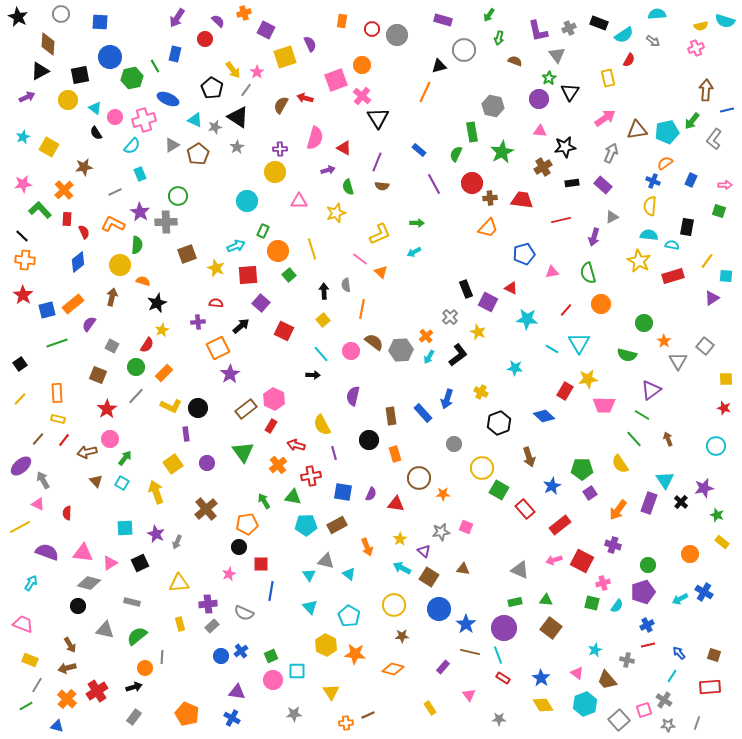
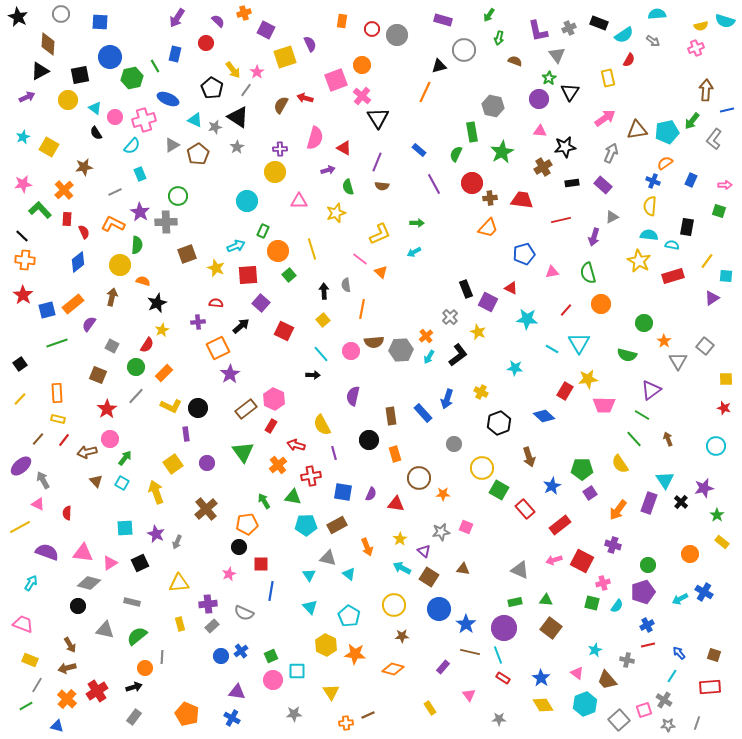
red circle at (205, 39): moved 1 px right, 4 px down
brown semicircle at (374, 342): rotated 138 degrees clockwise
green star at (717, 515): rotated 16 degrees clockwise
gray triangle at (326, 561): moved 2 px right, 3 px up
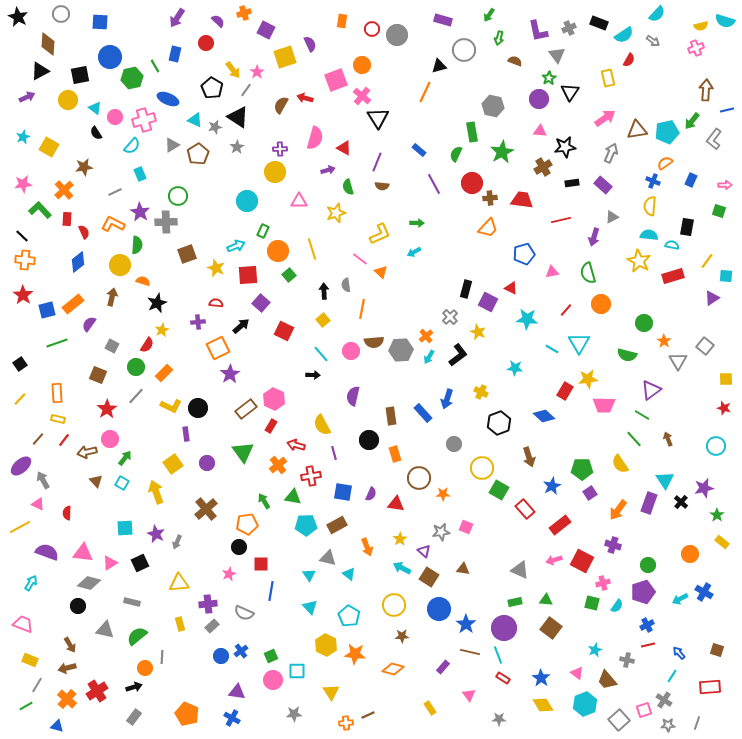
cyan semicircle at (657, 14): rotated 138 degrees clockwise
black rectangle at (466, 289): rotated 36 degrees clockwise
brown square at (714, 655): moved 3 px right, 5 px up
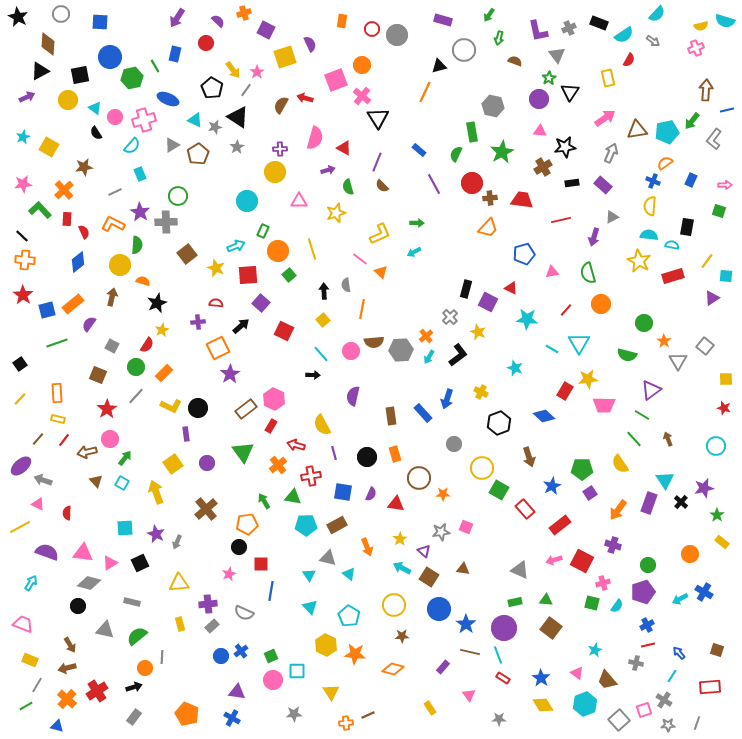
brown semicircle at (382, 186): rotated 40 degrees clockwise
brown square at (187, 254): rotated 18 degrees counterclockwise
cyan star at (515, 368): rotated 14 degrees clockwise
black circle at (369, 440): moved 2 px left, 17 px down
gray arrow at (43, 480): rotated 42 degrees counterclockwise
gray cross at (627, 660): moved 9 px right, 3 px down
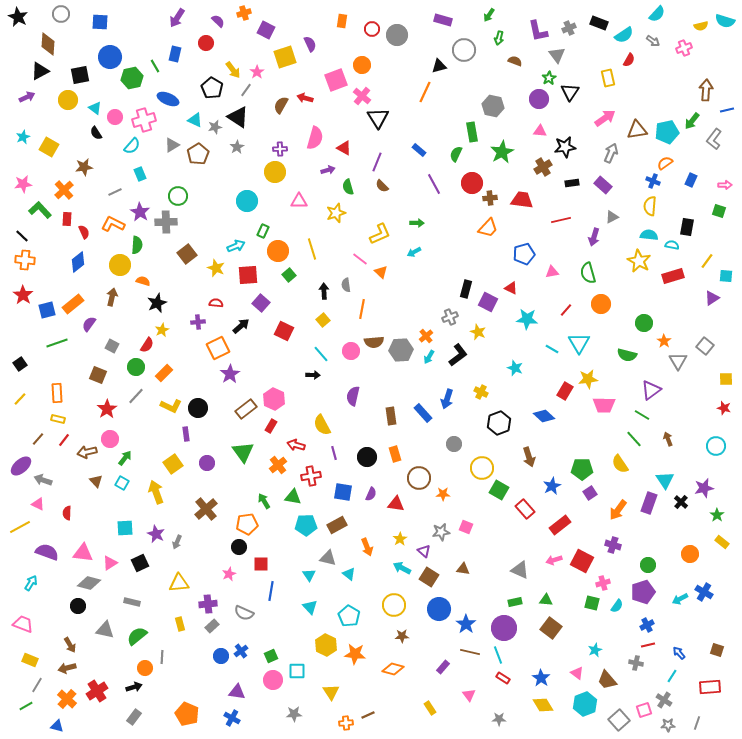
pink cross at (696, 48): moved 12 px left
gray cross at (450, 317): rotated 21 degrees clockwise
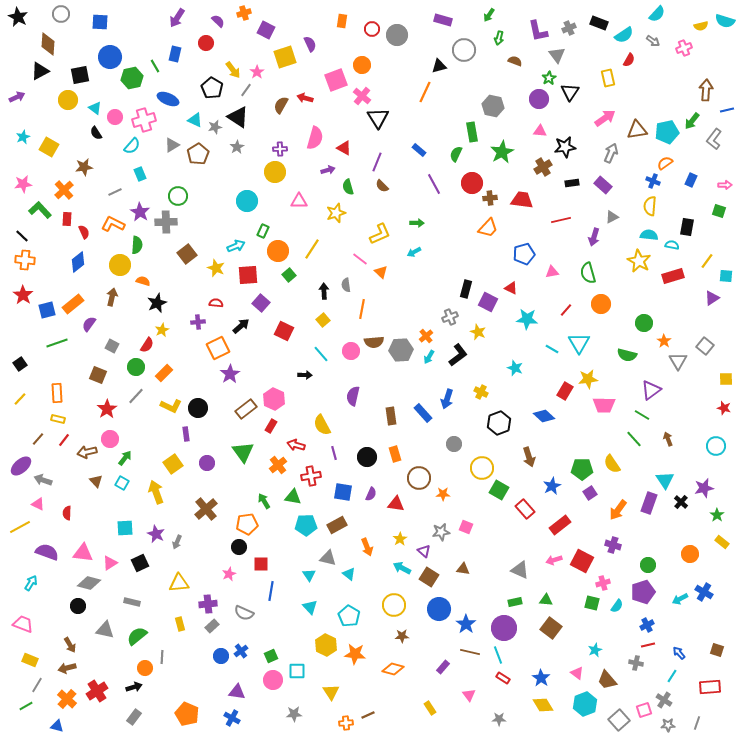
purple arrow at (27, 97): moved 10 px left
yellow line at (312, 249): rotated 50 degrees clockwise
black arrow at (313, 375): moved 8 px left
yellow semicircle at (620, 464): moved 8 px left
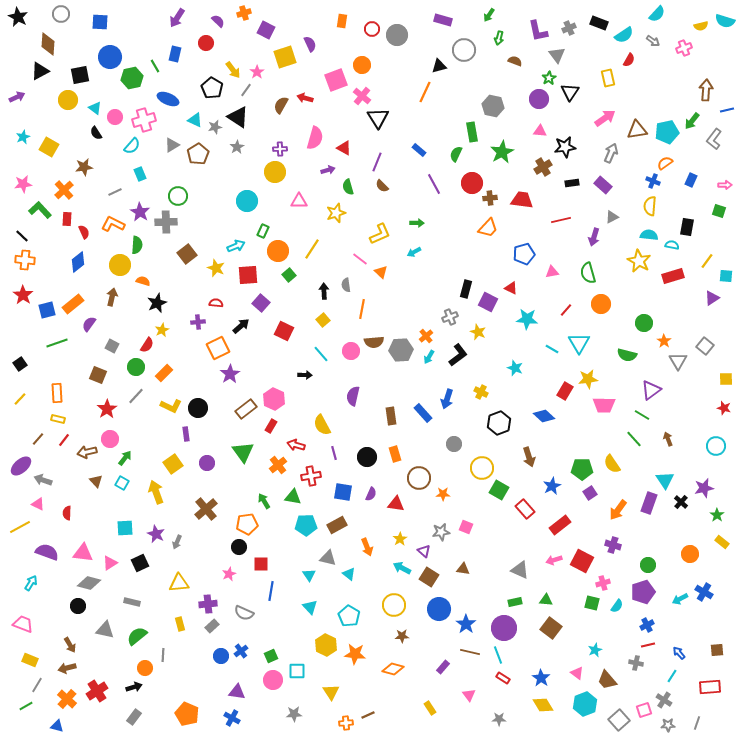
brown square at (717, 650): rotated 24 degrees counterclockwise
gray line at (162, 657): moved 1 px right, 2 px up
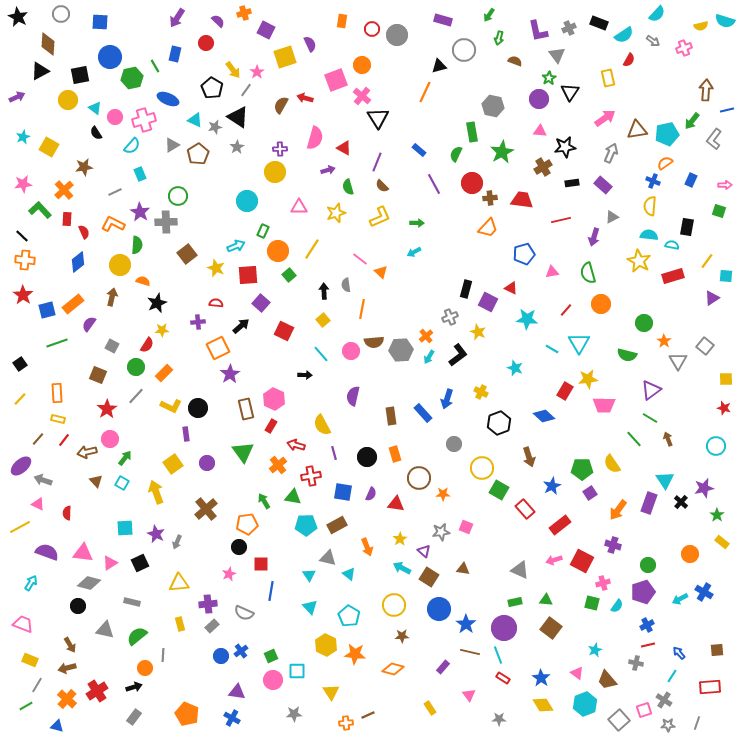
cyan pentagon at (667, 132): moved 2 px down
pink triangle at (299, 201): moved 6 px down
yellow L-shape at (380, 234): moved 17 px up
yellow star at (162, 330): rotated 24 degrees clockwise
brown rectangle at (246, 409): rotated 65 degrees counterclockwise
green line at (642, 415): moved 8 px right, 3 px down
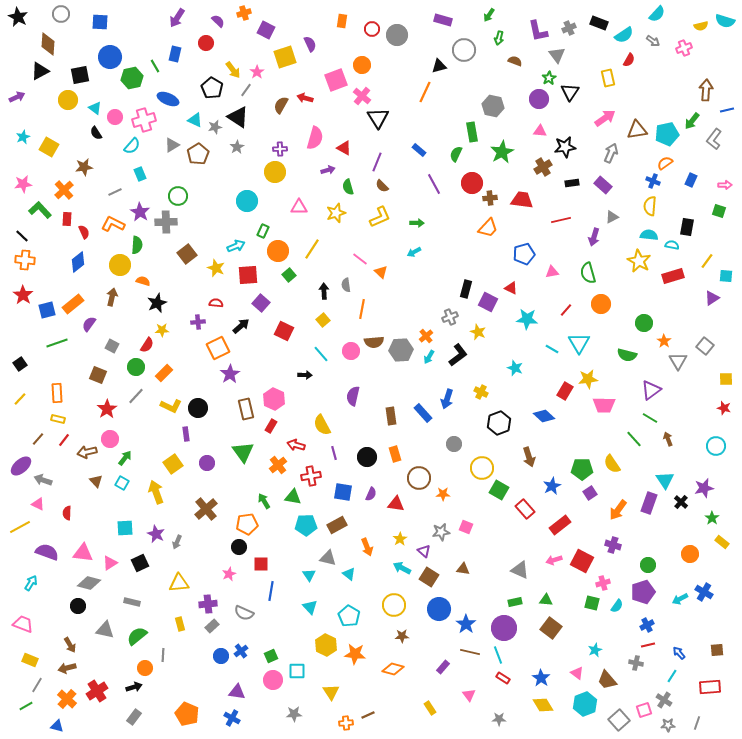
green star at (717, 515): moved 5 px left, 3 px down
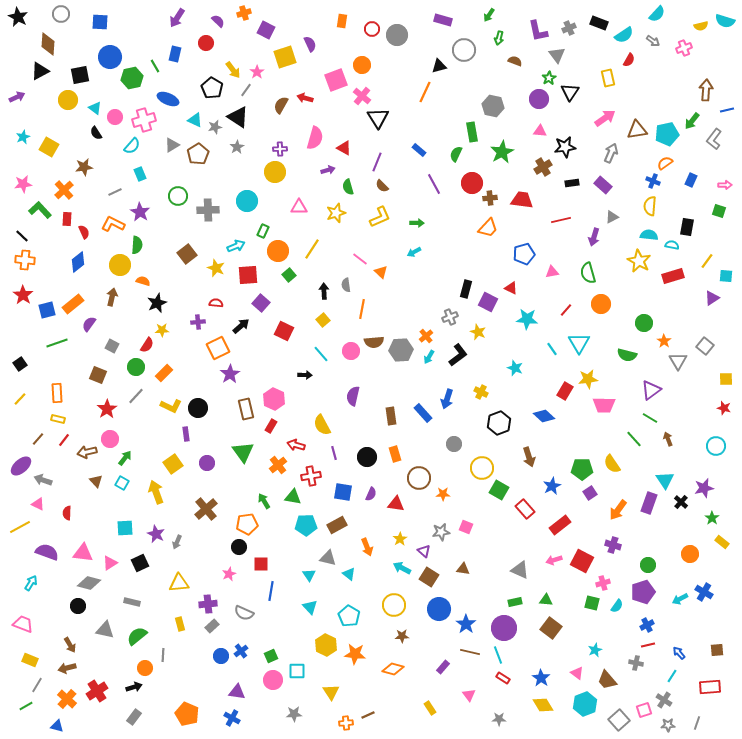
gray cross at (166, 222): moved 42 px right, 12 px up
cyan line at (552, 349): rotated 24 degrees clockwise
